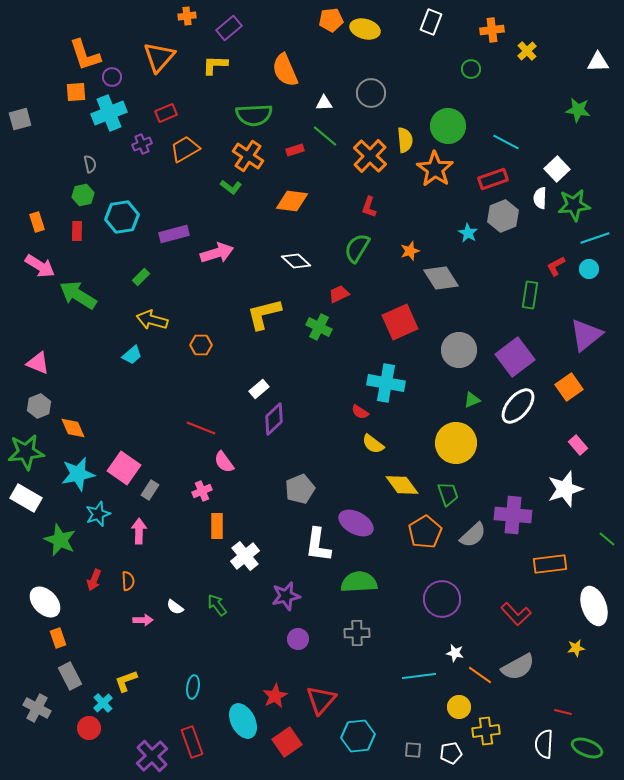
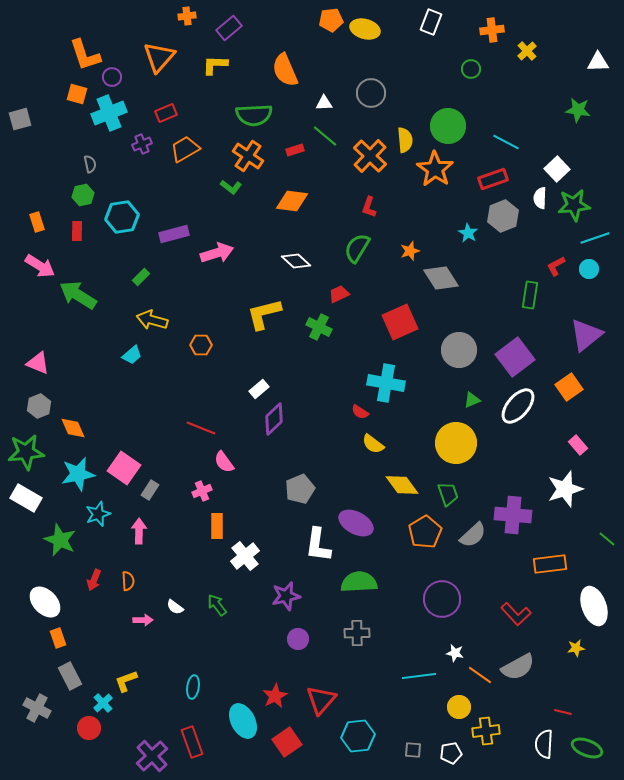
orange square at (76, 92): moved 1 px right, 2 px down; rotated 20 degrees clockwise
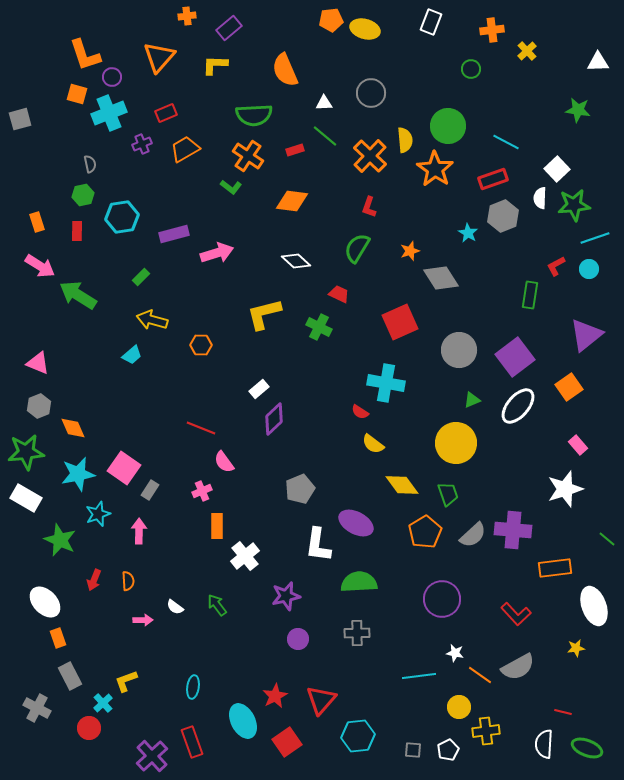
red trapezoid at (339, 294): rotated 50 degrees clockwise
purple cross at (513, 515): moved 15 px down
orange rectangle at (550, 564): moved 5 px right, 4 px down
white pentagon at (451, 753): moved 3 px left, 3 px up; rotated 15 degrees counterclockwise
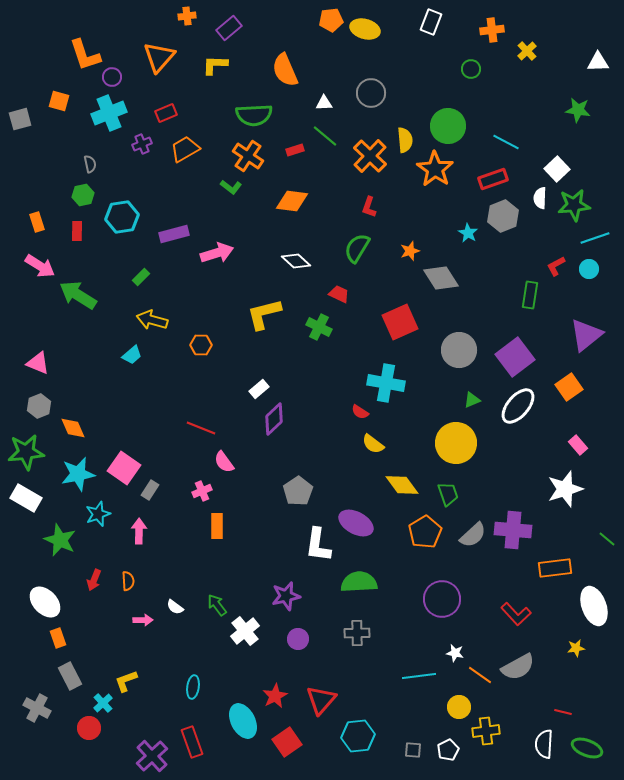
orange square at (77, 94): moved 18 px left, 7 px down
gray pentagon at (300, 489): moved 2 px left, 2 px down; rotated 12 degrees counterclockwise
white cross at (245, 556): moved 75 px down
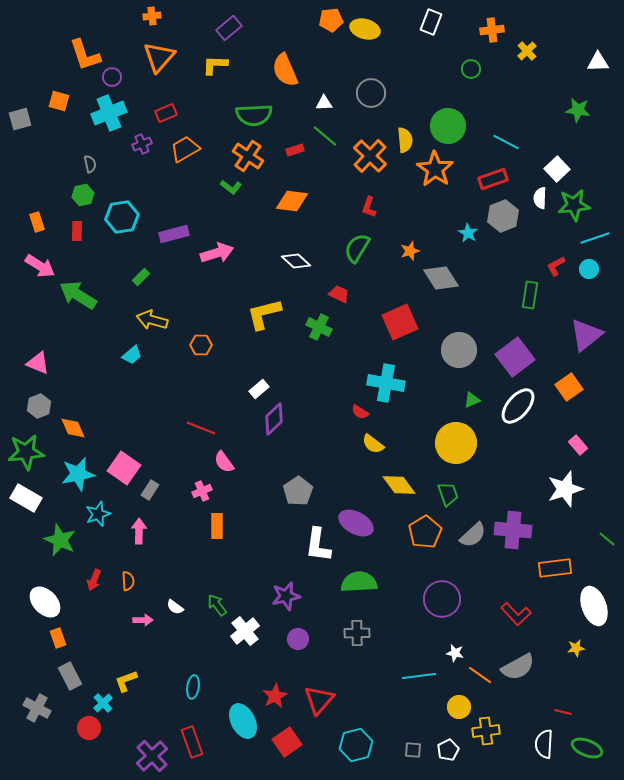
orange cross at (187, 16): moved 35 px left
yellow diamond at (402, 485): moved 3 px left
red triangle at (321, 700): moved 2 px left
cyan hexagon at (358, 736): moved 2 px left, 9 px down; rotated 8 degrees counterclockwise
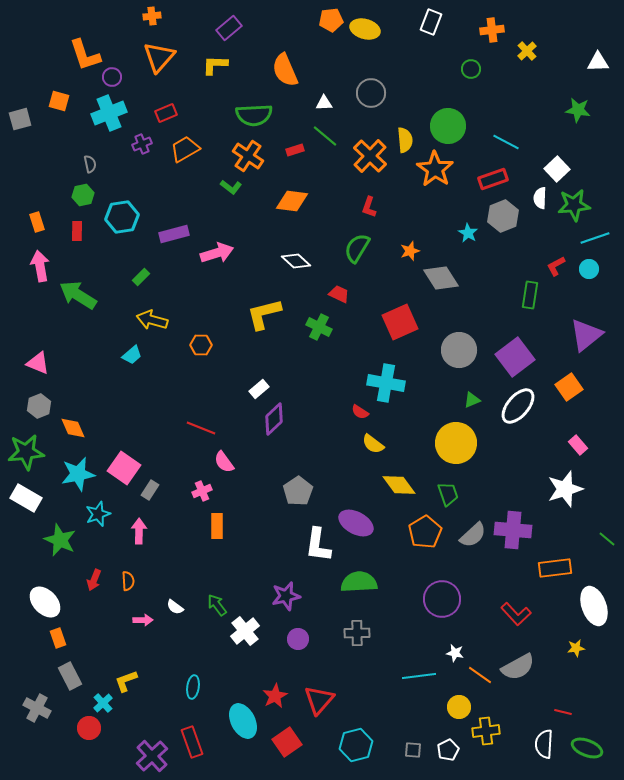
pink arrow at (40, 266): rotated 132 degrees counterclockwise
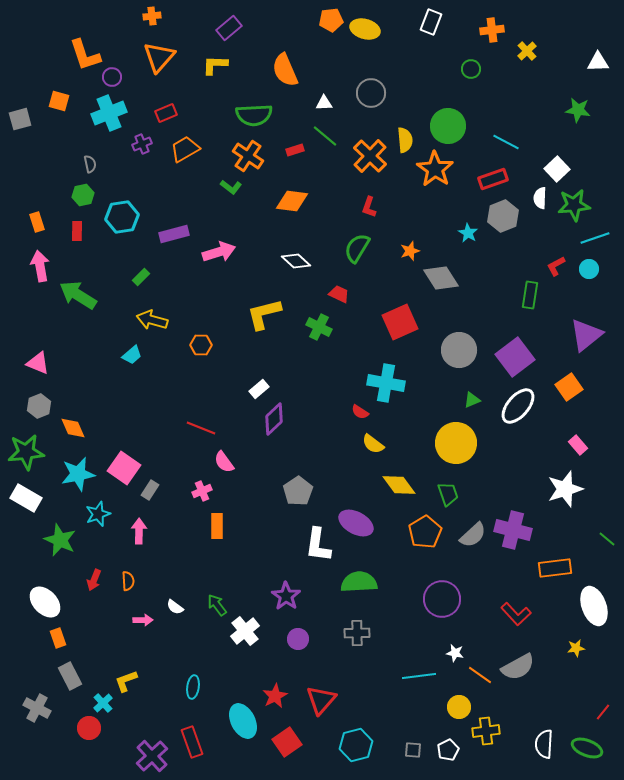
pink arrow at (217, 253): moved 2 px right, 1 px up
purple cross at (513, 530): rotated 9 degrees clockwise
purple star at (286, 596): rotated 24 degrees counterclockwise
red triangle at (319, 700): moved 2 px right
red line at (563, 712): moved 40 px right; rotated 66 degrees counterclockwise
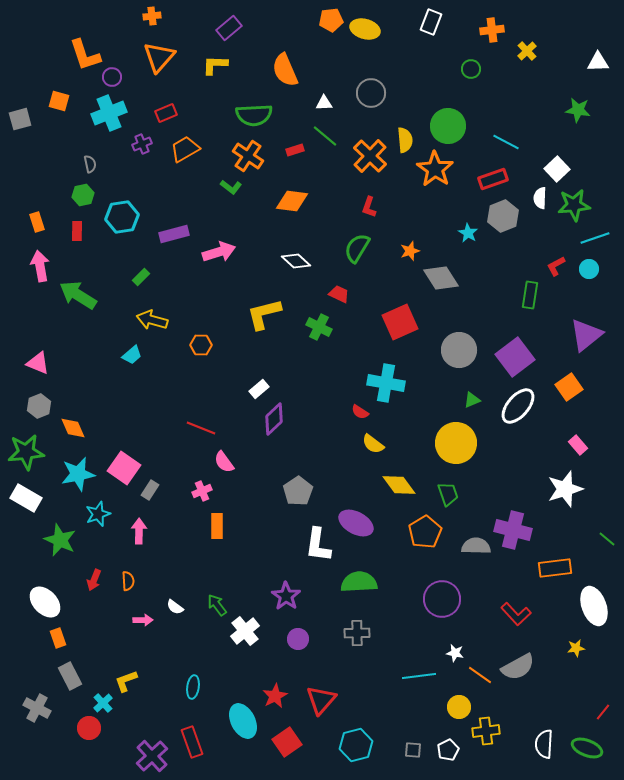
gray semicircle at (473, 535): moved 3 px right, 11 px down; rotated 136 degrees counterclockwise
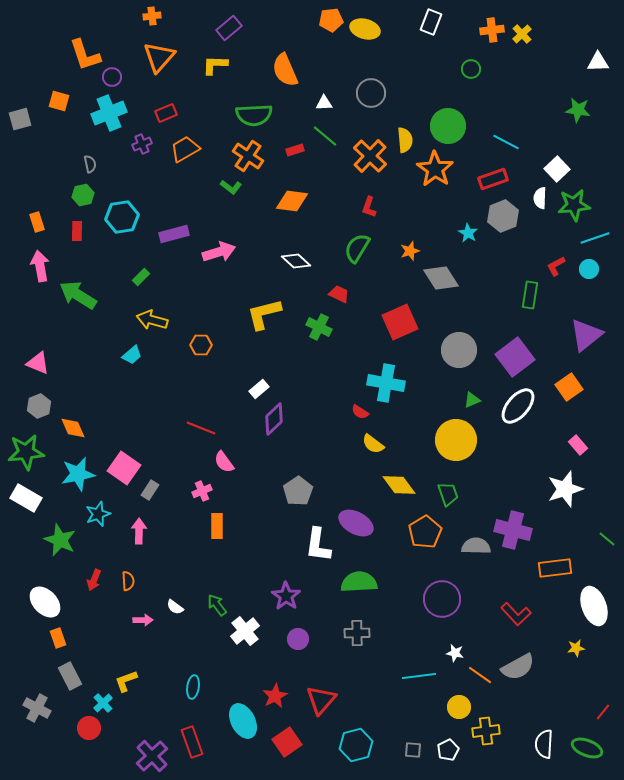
yellow cross at (527, 51): moved 5 px left, 17 px up
yellow circle at (456, 443): moved 3 px up
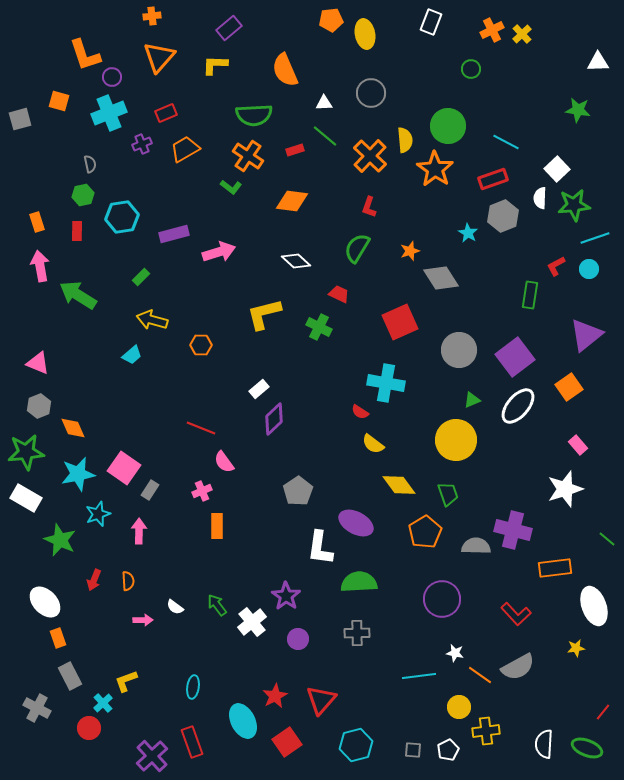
yellow ellipse at (365, 29): moved 5 px down; rotated 64 degrees clockwise
orange cross at (492, 30): rotated 20 degrees counterclockwise
white L-shape at (318, 545): moved 2 px right, 3 px down
white cross at (245, 631): moved 7 px right, 9 px up
